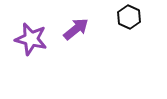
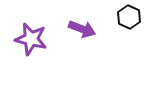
purple arrow: moved 6 px right; rotated 60 degrees clockwise
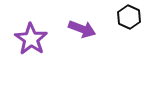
purple star: rotated 20 degrees clockwise
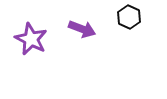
purple star: rotated 8 degrees counterclockwise
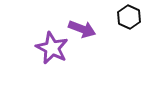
purple star: moved 21 px right, 9 px down
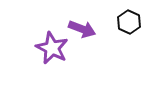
black hexagon: moved 5 px down
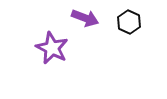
purple arrow: moved 3 px right, 11 px up
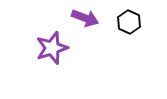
purple star: rotated 28 degrees clockwise
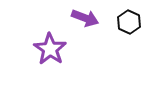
purple star: moved 2 px left, 1 px down; rotated 20 degrees counterclockwise
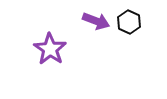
purple arrow: moved 11 px right, 3 px down
